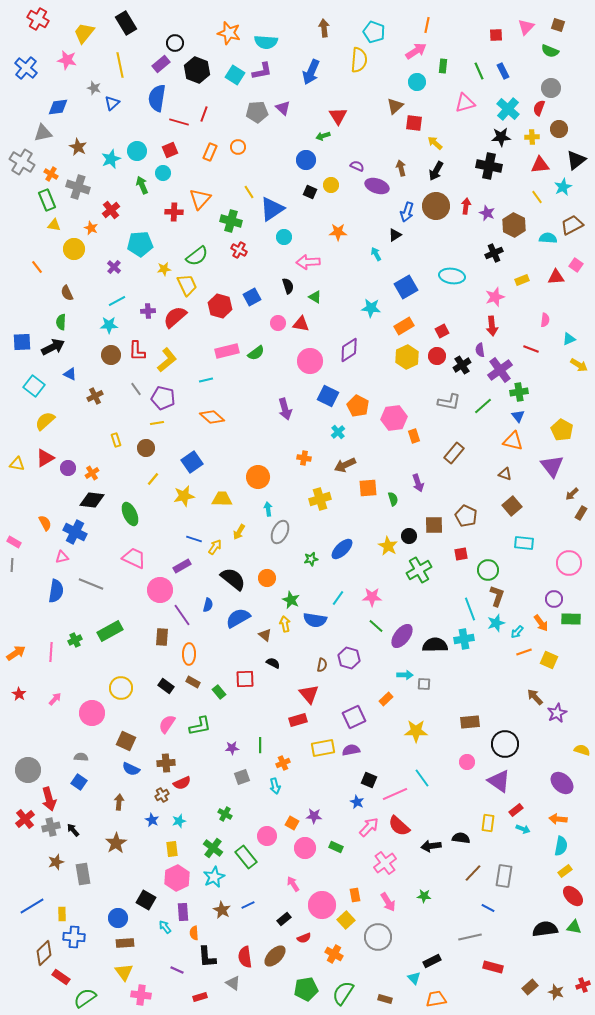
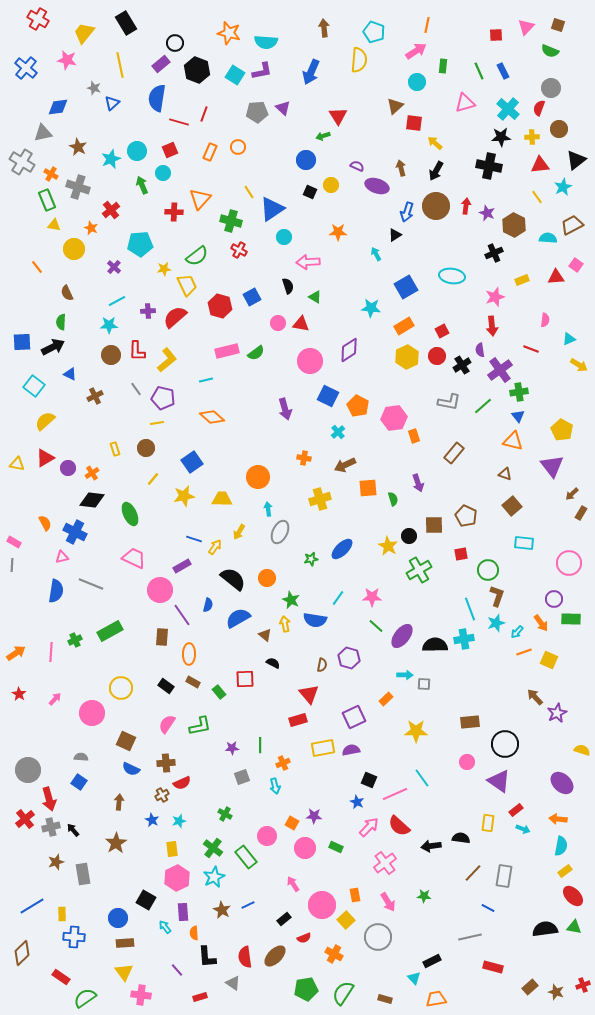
yellow rectangle at (116, 440): moved 1 px left, 9 px down
brown diamond at (44, 953): moved 22 px left
purple line at (177, 970): rotated 24 degrees clockwise
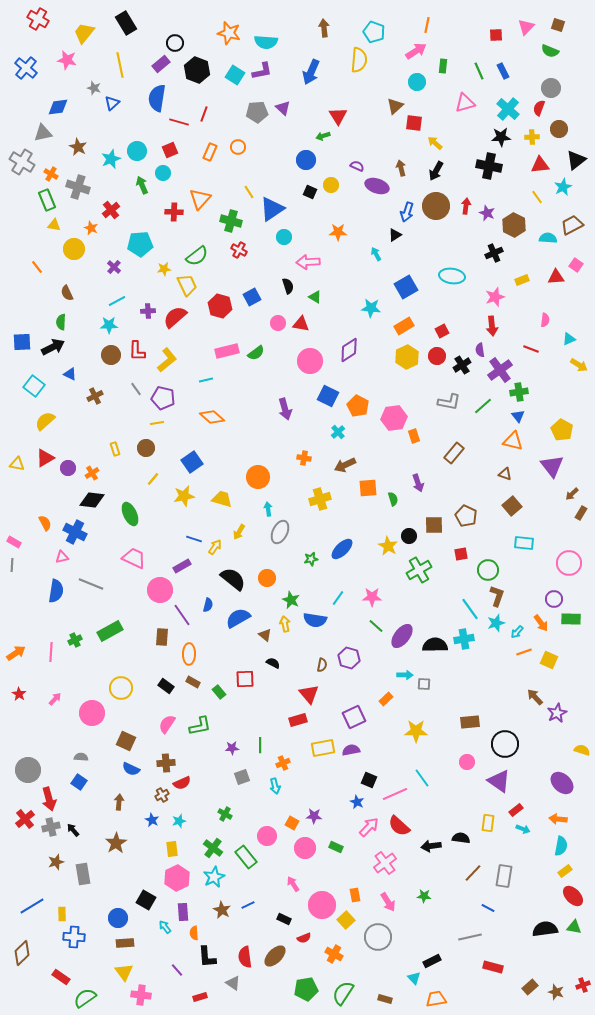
yellow trapezoid at (222, 499): rotated 15 degrees clockwise
cyan line at (470, 609): rotated 15 degrees counterclockwise
black rectangle at (284, 919): rotated 64 degrees clockwise
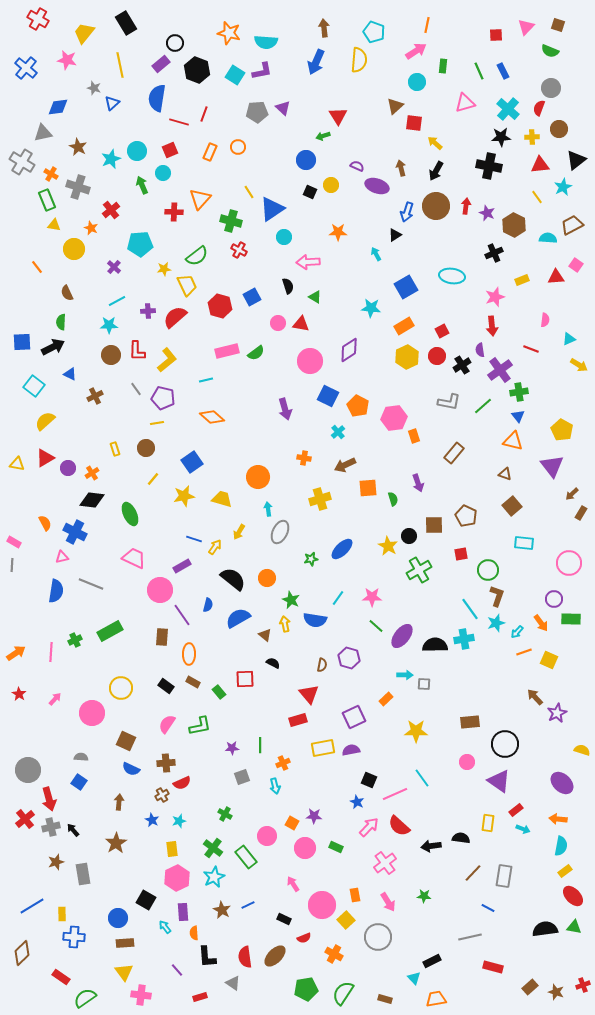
blue arrow at (311, 72): moved 5 px right, 10 px up
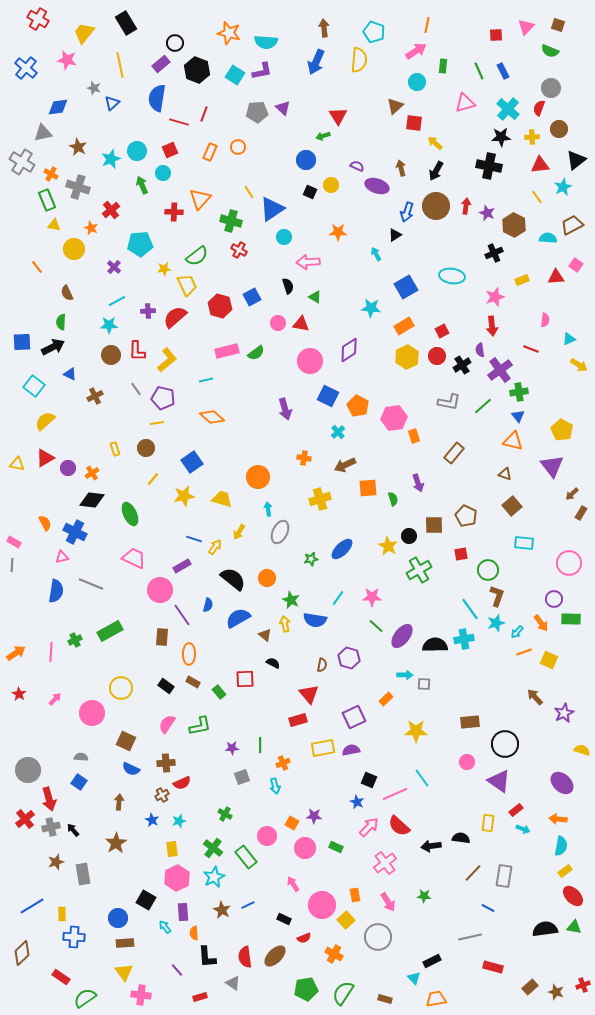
purple star at (557, 713): moved 7 px right
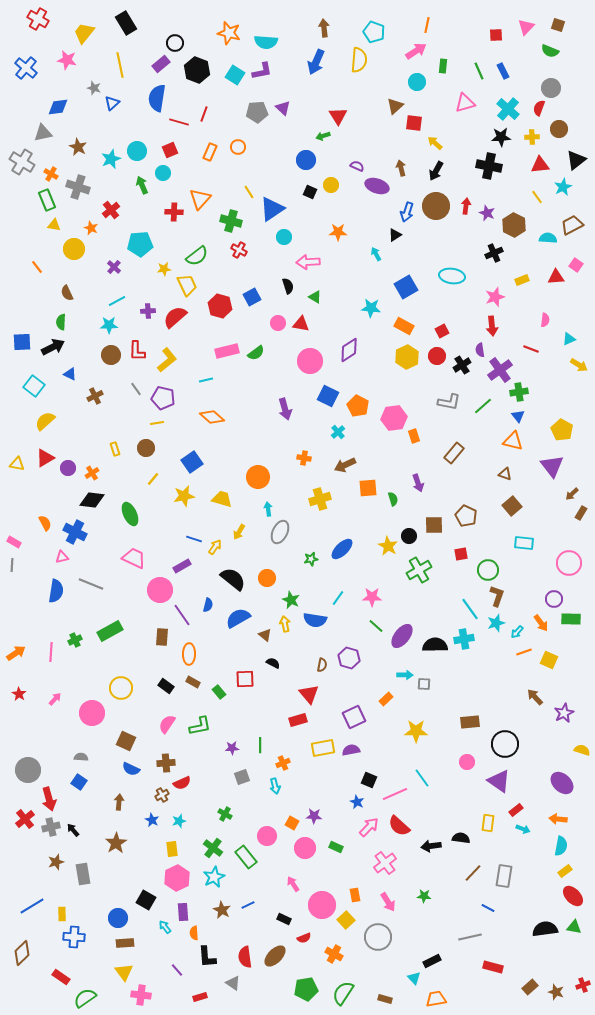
orange rectangle at (404, 326): rotated 60 degrees clockwise
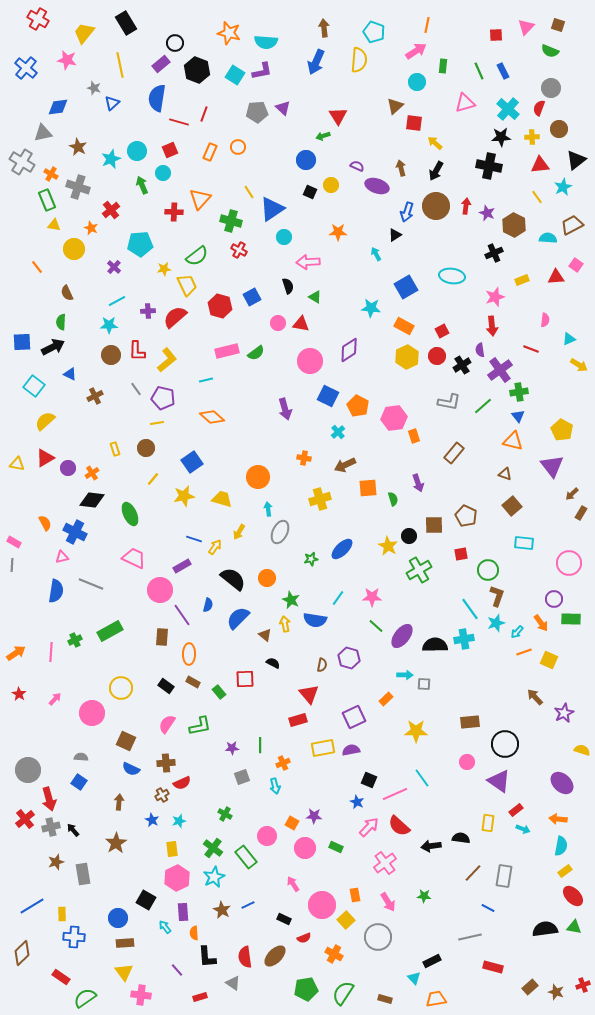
blue semicircle at (238, 618): rotated 15 degrees counterclockwise
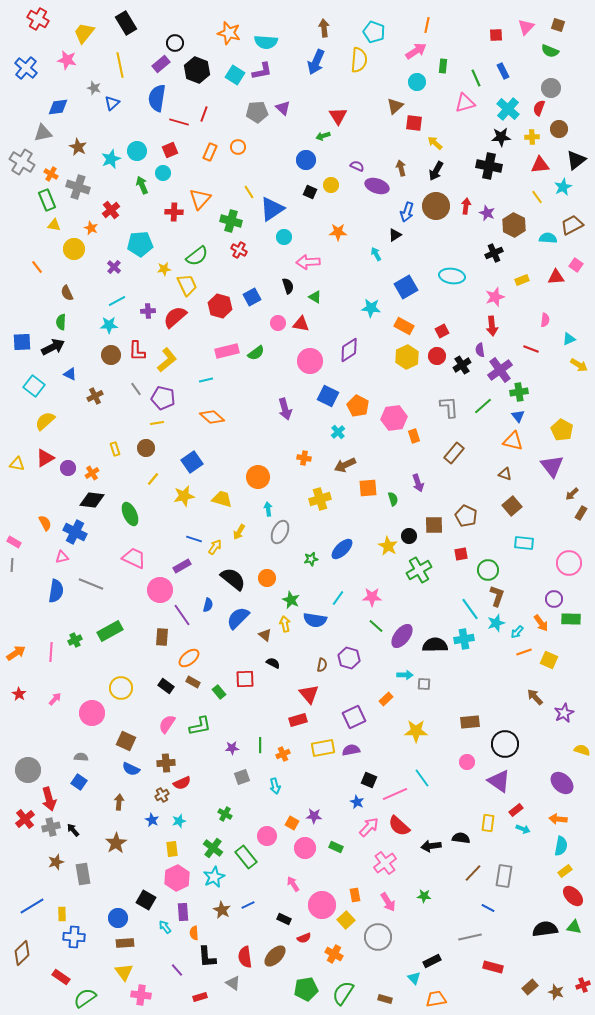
green line at (479, 71): moved 3 px left, 7 px down
gray L-shape at (449, 402): moved 5 px down; rotated 105 degrees counterclockwise
orange ellipse at (189, 654): moved 4 px down; rotated 50 degrees clockwise
orange cross at (283, 763): moved 9 px up
